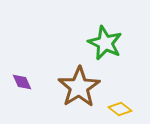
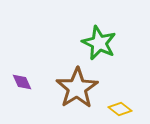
green star: moved 6 px left
brown star: moved 2 px left, 1 px down
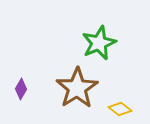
green star: rotated 24 degrees clockwise
purple diamond: moved 1 px left, 7 px down; rotated 55 degrees clockwise
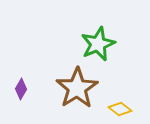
green star: moved 1 px left, 1 px down
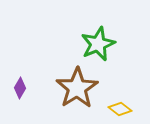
purple diamond: moved 1 px left, 1 px up
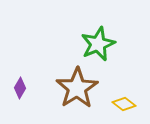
yellow diamond: moved 4 px right, 5 px up
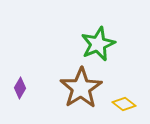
brown star: moved 4 px right
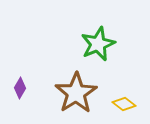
brown star: moved 5 px left, 5 px down
